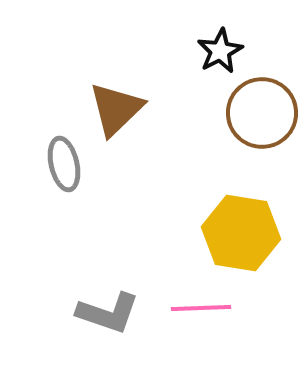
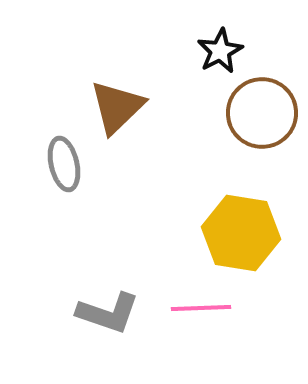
brown triangle: moved 1 px right, 2 px up
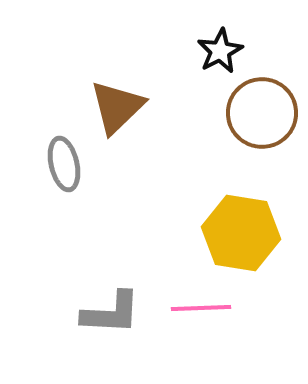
gray L-shape: moved 3 px right; rotated 16 degrees counterclockwise
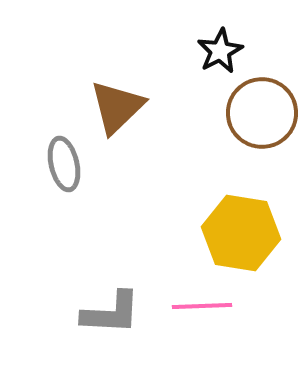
pink line: moved 1 px right, 2 px up
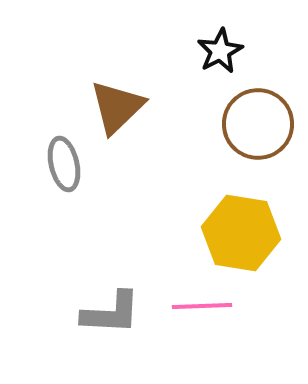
brown circle: moved 4 px left, 11 px down
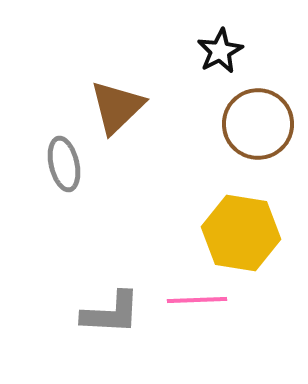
pink line: moved 5 px left, 6 px up
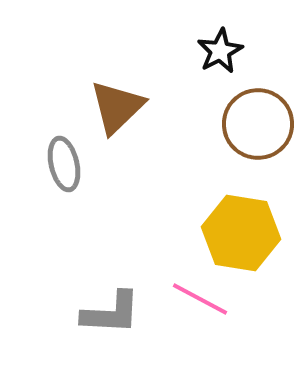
pink line: moved 3 px right, 1 px up; rotated 30 degrees clockwise
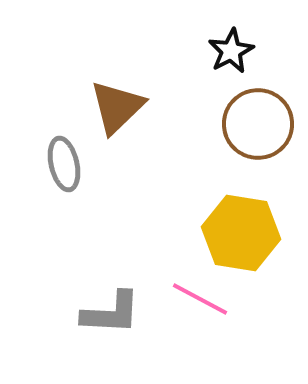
black star: moved 11 px right
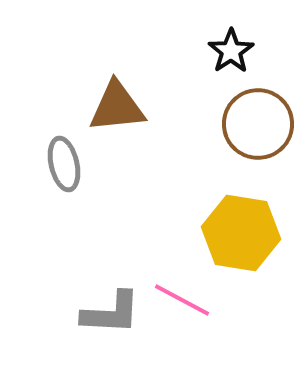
black star: rotated 6 degrees counterclockwise
brown triangle: rotated 38 degrees clockwise
pink line: moved 18 px left, 1 px down
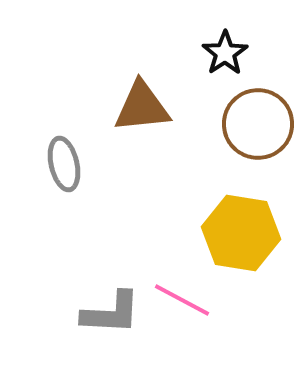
black star: moved 6 px left, 2 px down
brown triangle: moved 25 px right
